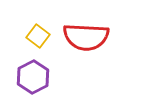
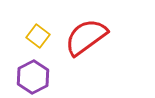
red semicircle: rotated 141 degrees clockwise
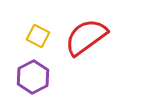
yellow square: rotated 10 degrees counterclockwise
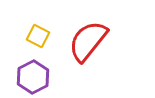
red semicircle: moved 2 px right, 4 px down; rotated 15 degrees counterclockwise
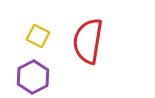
red semicircle: rotated 30 degrees counterclockwise
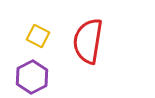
purple hexagon: moved 1 px left
